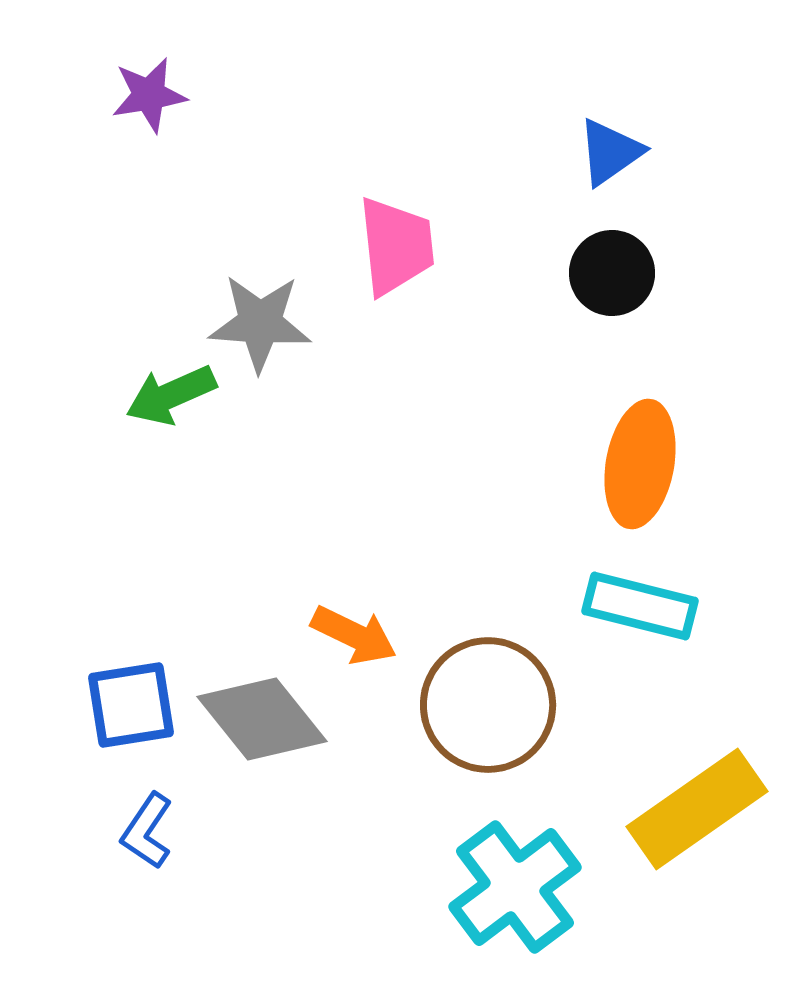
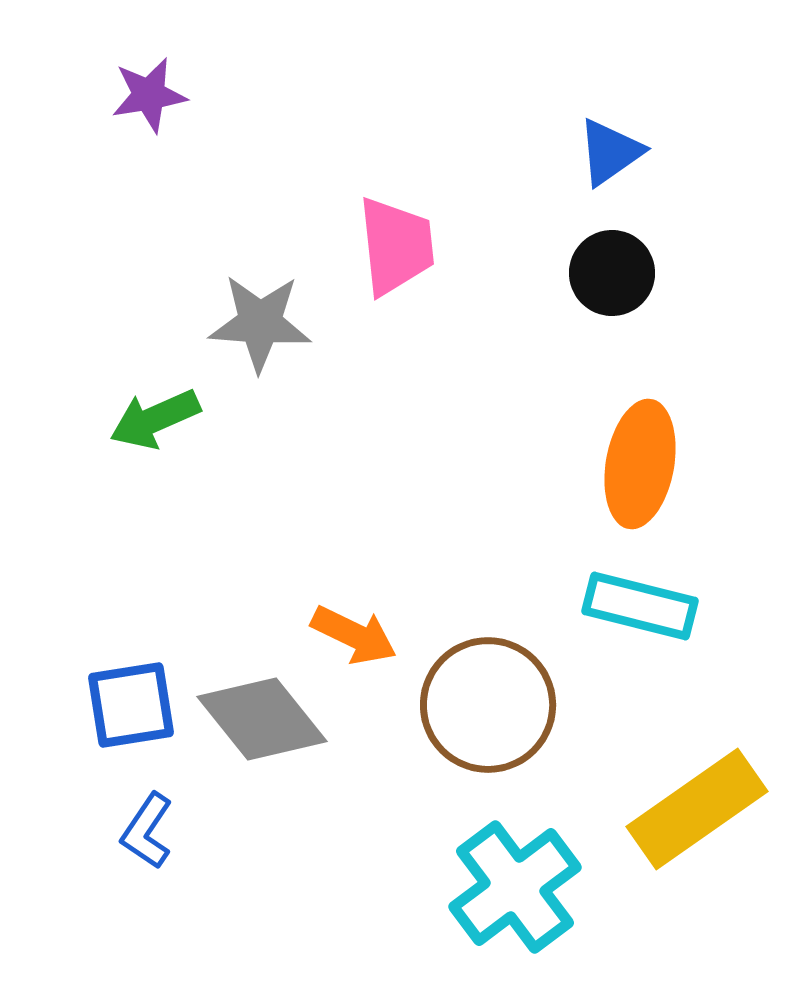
green arrow: moved 16 px left, 24 px down
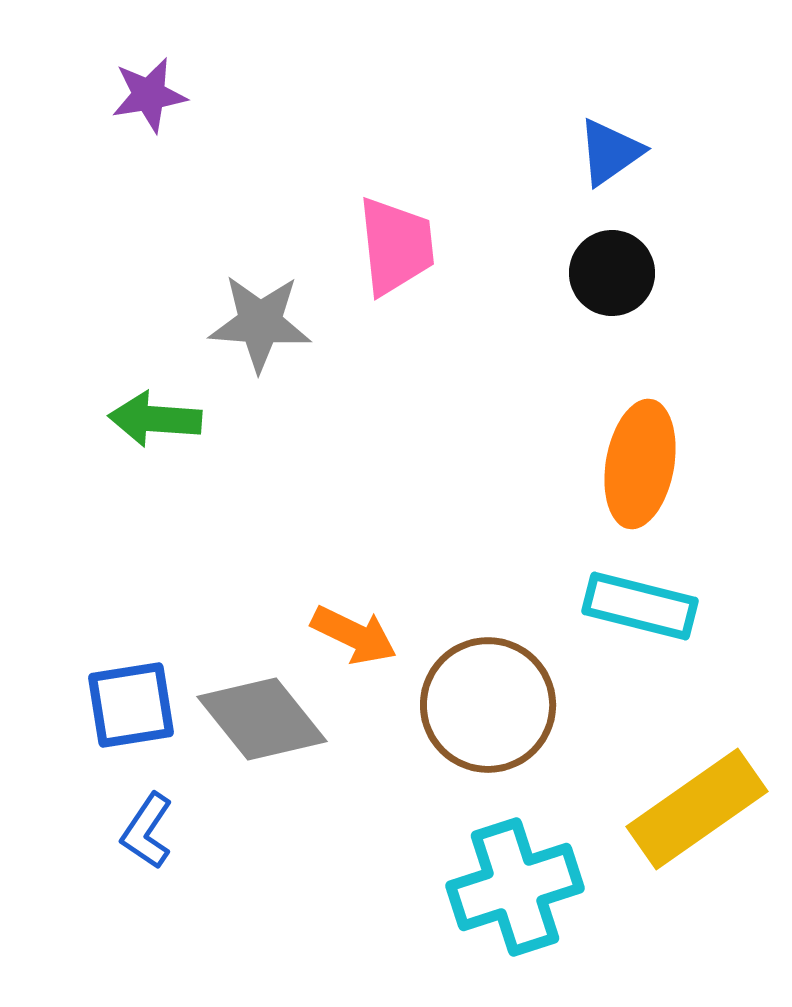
green arrow: rotated 28 degrees clockwise
cyan cross: rotated 19 degrees clockwise
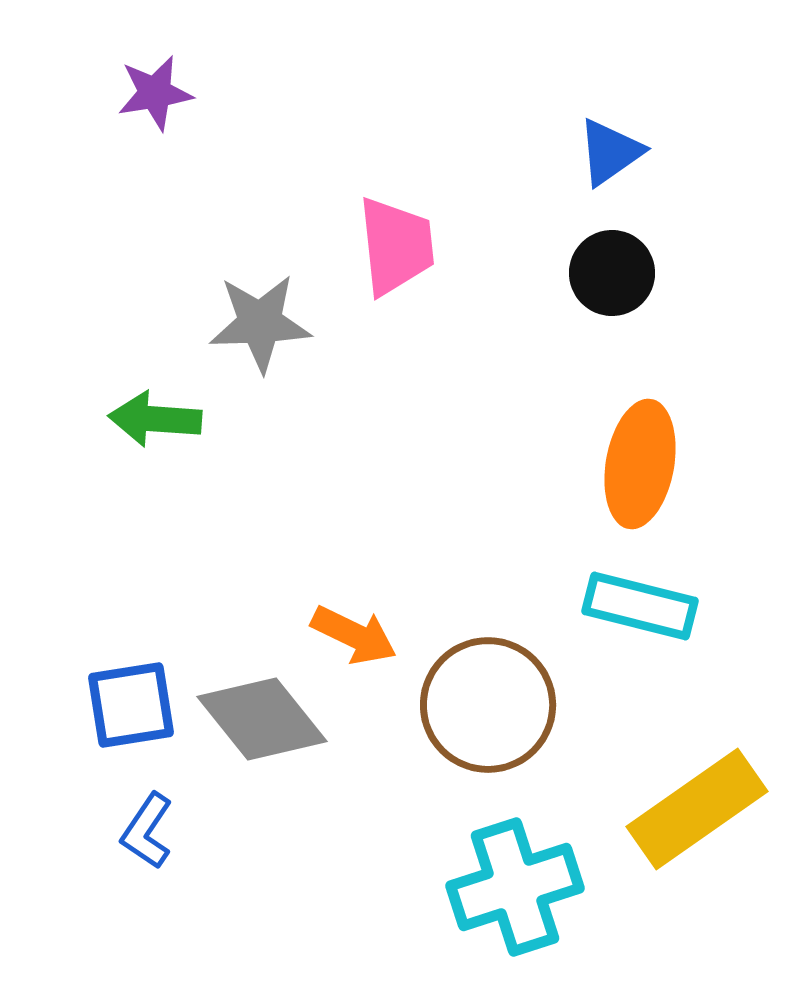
purple star: moved 6 px right, 2 px up
gray star: rotated 6 degrees counterclockwise
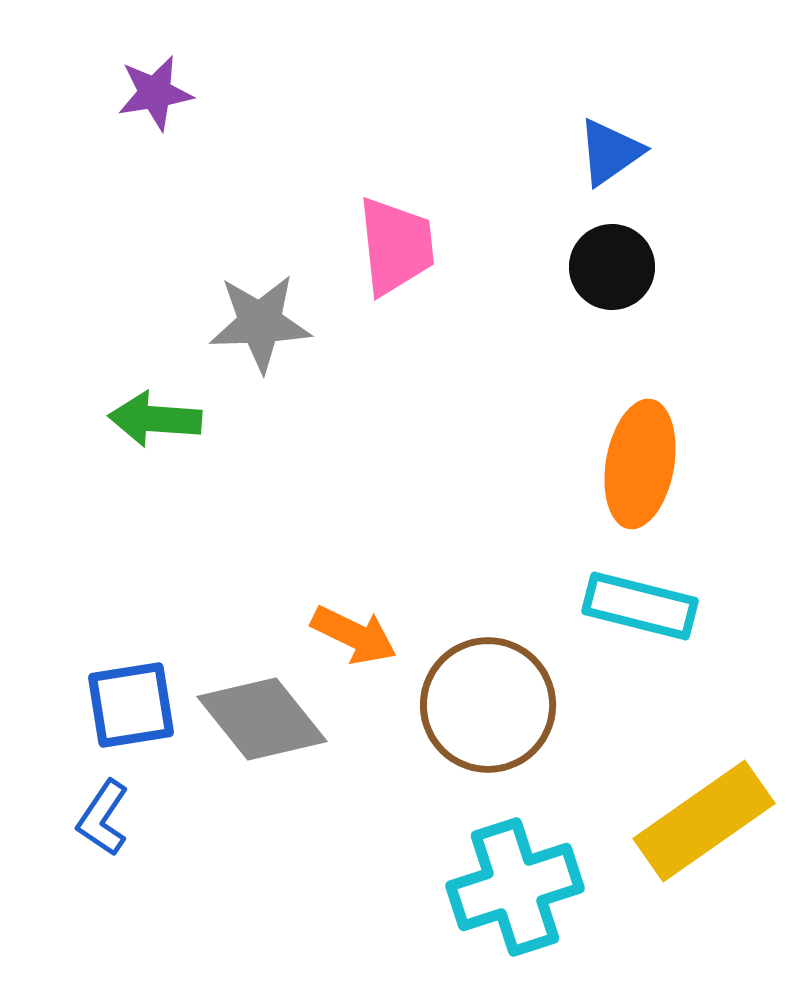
black circle: moved 6 px up
yellow rectangle: moved 7 px right, 12 px down
blue L-shape: moved 44 px left, 13 px up
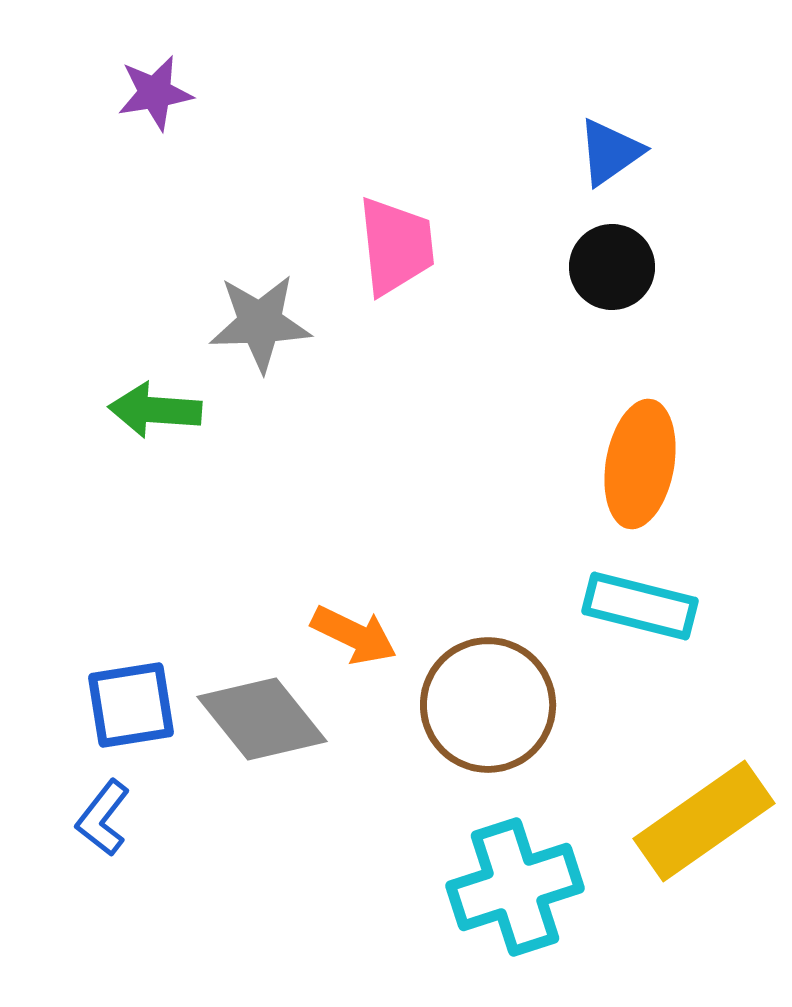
green arrow: moved 9 px up
blue L-shape: rotated 4 degrees clockwise
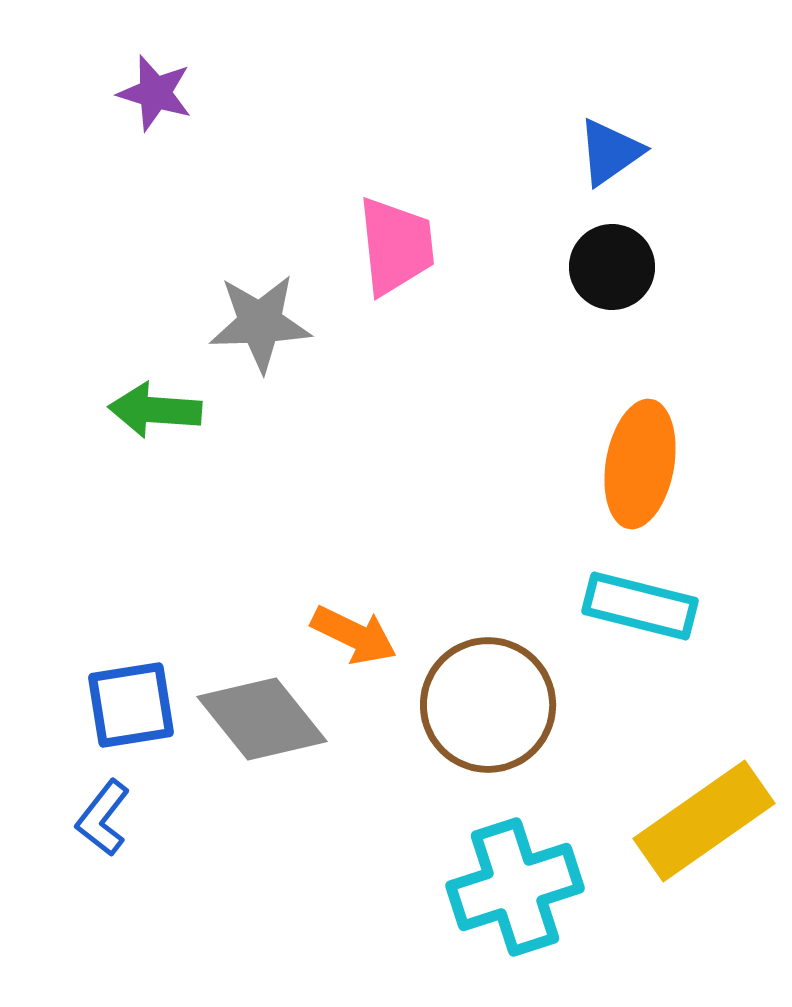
purple star: rotated 26 degrees clockwise
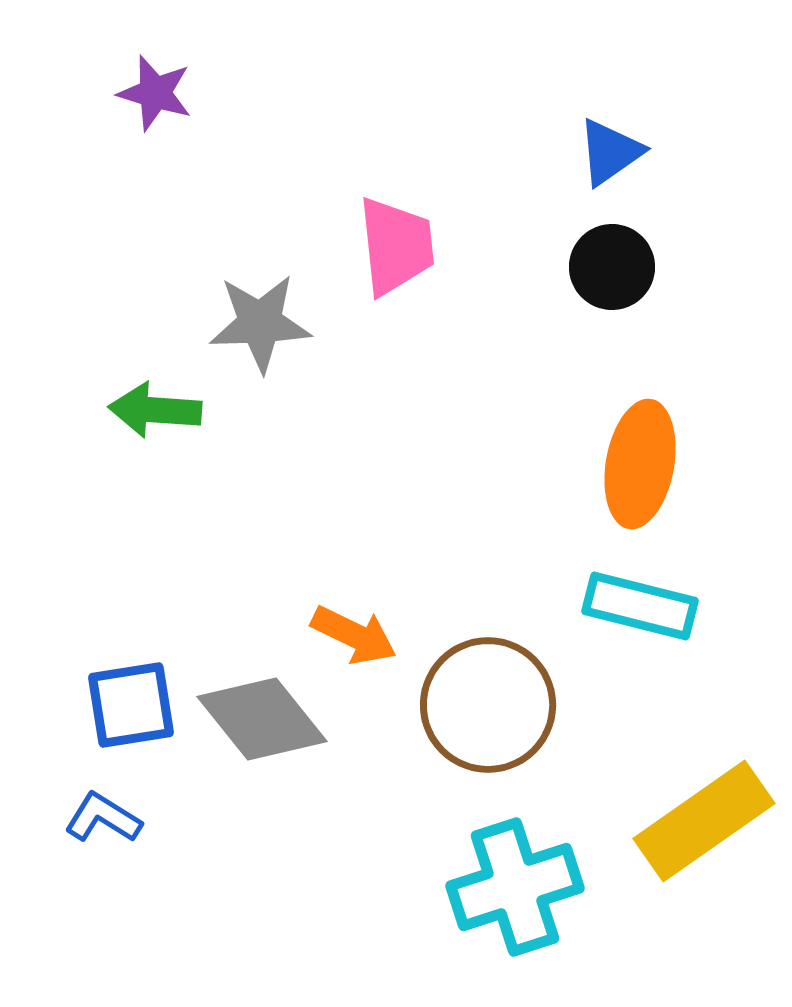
blue L-shape: rotated 84 degrees clockwise
